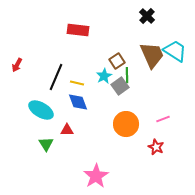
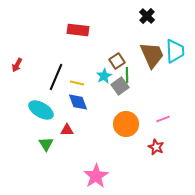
cyan trapezoid: rotated 55 degrees clockwise
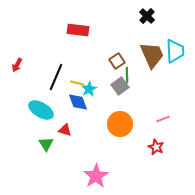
cyan star: moved 15 px left, 13 px down
orange circle: moved 6 px left
red triangle: moved 2 px left; rotated 16 degrees clockwise
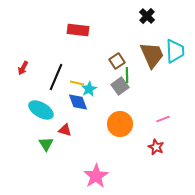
red arrow: moved 6 px right, 3 px down
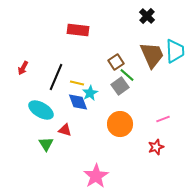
brown square: moved 1 px left, 1 px down
green line: rotated 49 degrees counterclockwise
cyan star: moved 1 px right, 4 px down
red star: rotated 28 degrees clockwise
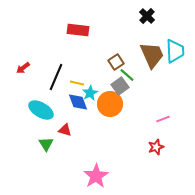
red arrow: rotated 24 degrees clockwise
orange circle: moved 10 px left, 20 px up
